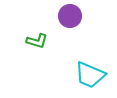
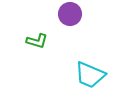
purple circle: moved 2 px up
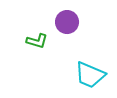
purple circle: moved 3 px left, 8 px down
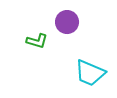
cyan trapezoid: moved 2 px up
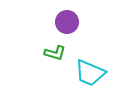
green L-shape: moved 18 px right, 12 px down
